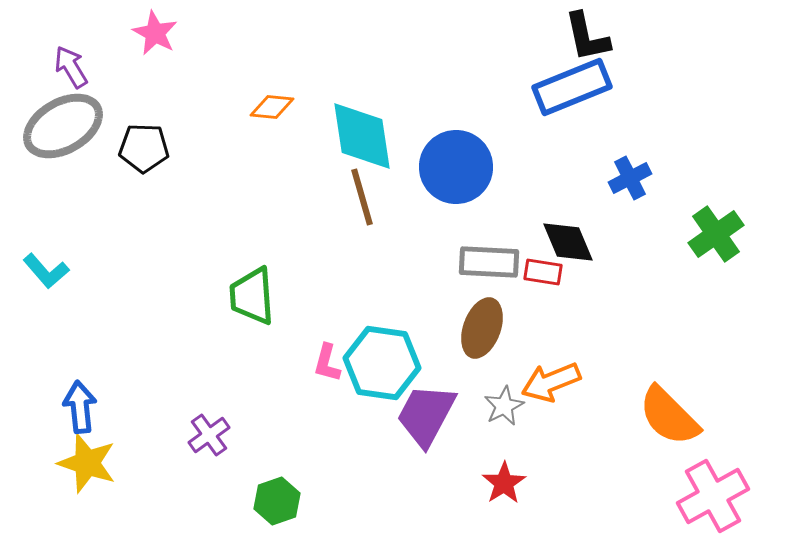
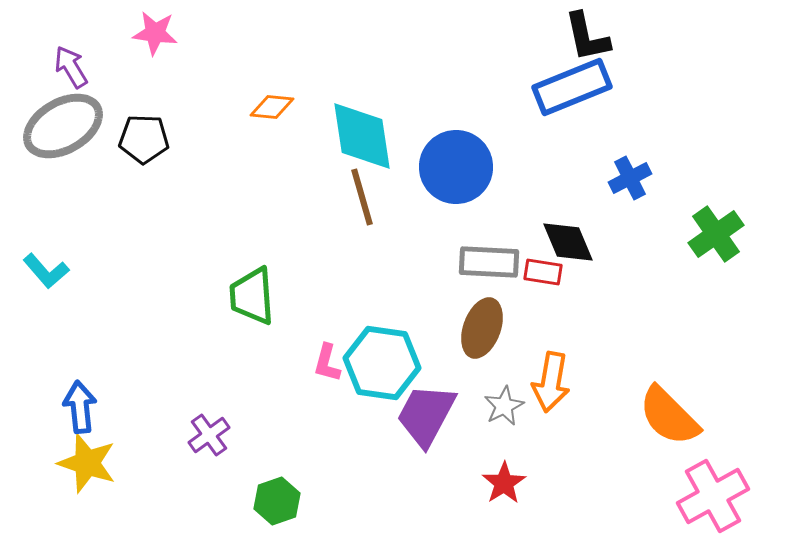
pink star: rotated 21 degrees counterclockwise
black pentagon: moved 9 px up
orange arrow: rotated 58 degrees counterclockwise
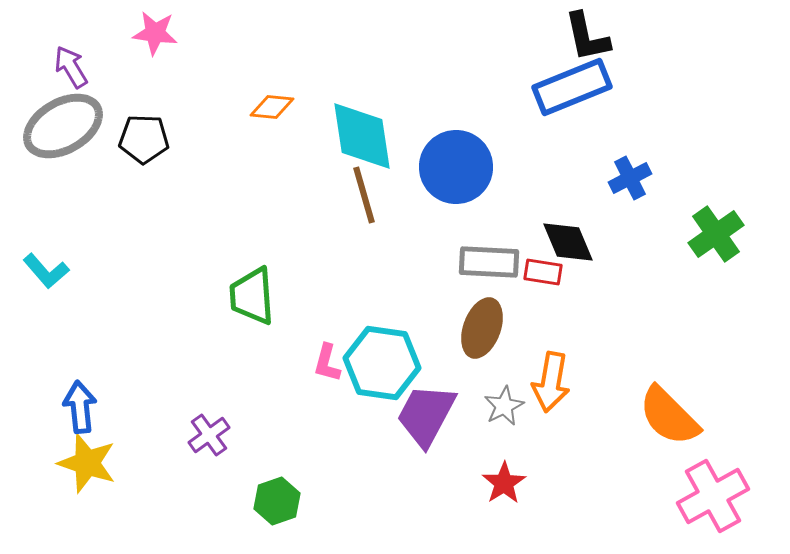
brown line: moved 2 px right, 2 px up
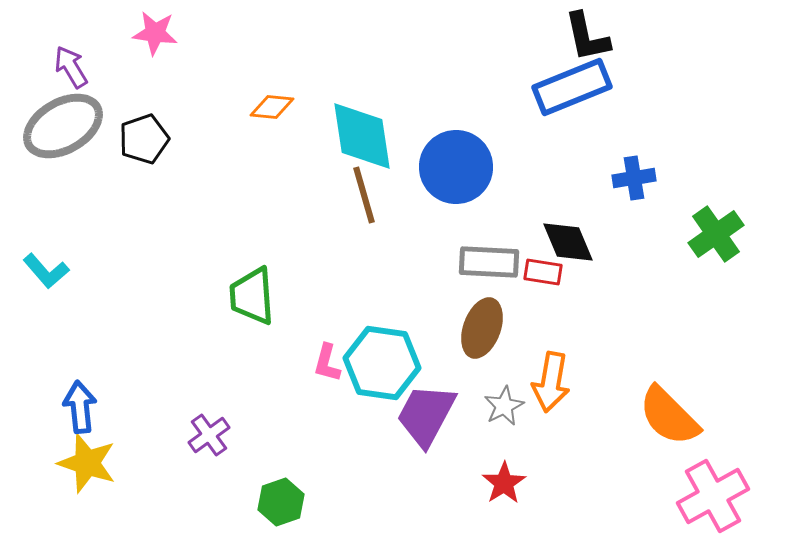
black pentagon: rotated 21 degrees counterclockwise
blue cross: moved 4 px right; rotated 18 degrees clockwise
green hexagon: moved 4 px right, 1 px down
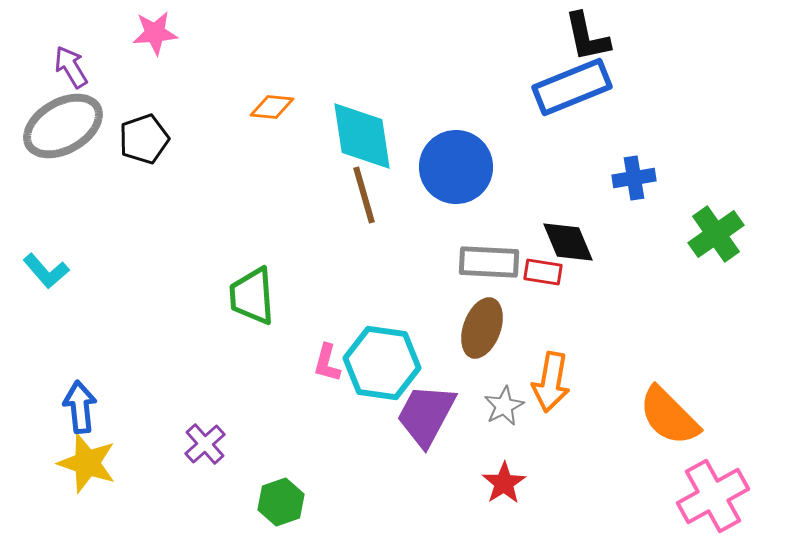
pink star: rotated 12 degrees counterclockwise
purple cross: moved 4 px left, 9 px down; rotated 6 degrees counterclockwise
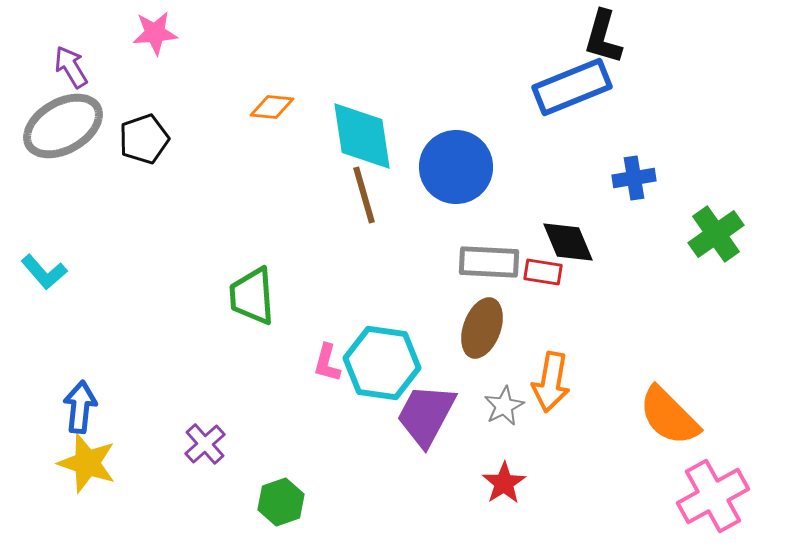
black L-shape: moved 16 px right; rotated 28 degrees clockwise
cyan L-shape: moved 2 px left, 1 px down
blue arrow: rotated 12 degrees clockwise
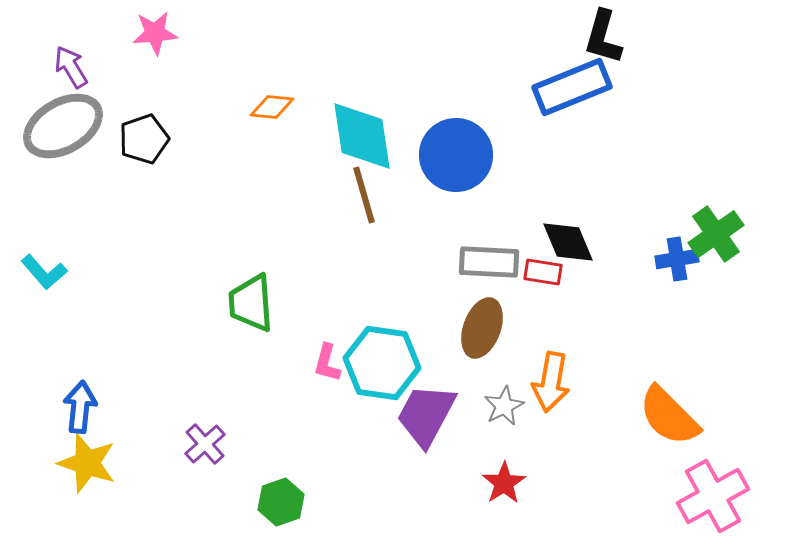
blue circle: moved 12 px up
blue cross: moved 43 px right, 81 px down
green trapezoid: moved 1 px left, 7 px down
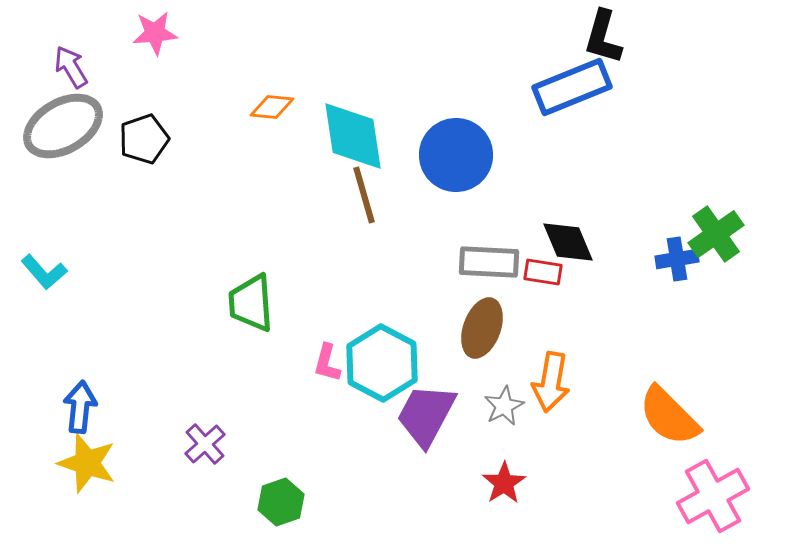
cyan diamond: moved 9 px left
cyan hexagon: rotated 20 degrees clockwise
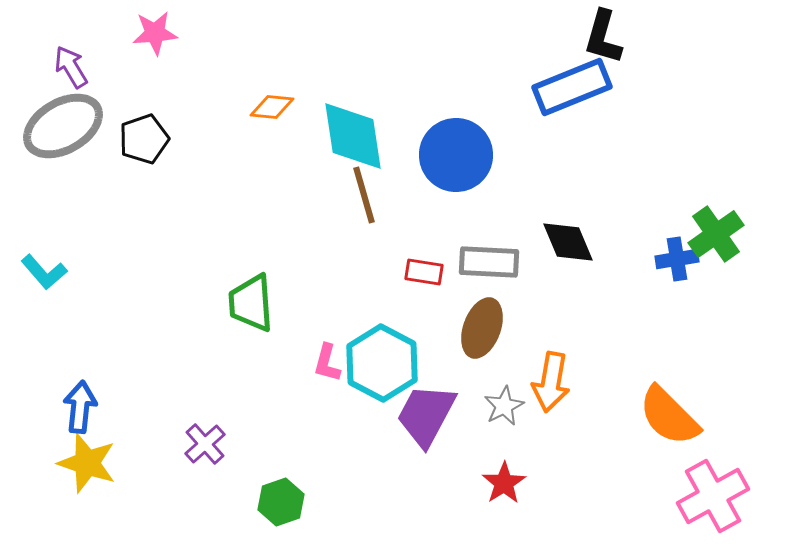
red rectangle: moved 119 px left
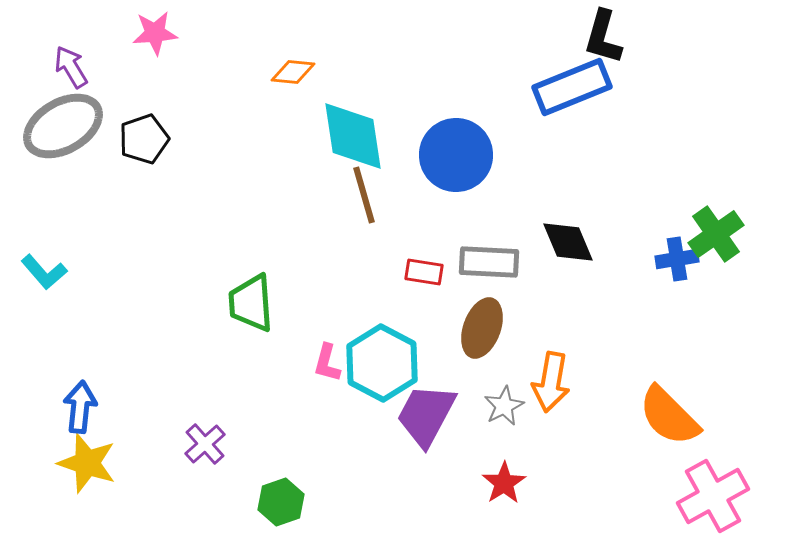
orange diamond: moved 21 px right, 35 px up
